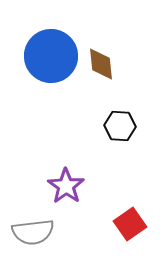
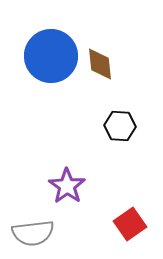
brown diamond: moved 1 px left
purple star: moved 1 px right
gray semicircle: moved 1 px down
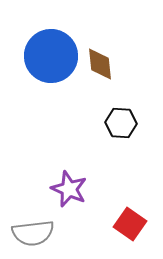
black hexagon: moved 1 px right, 3 px up
purple star: moved 2 px right, 3 px down; rotated 12 degrees counterclockwise
red square: rotated 20 degrees counterclockwise
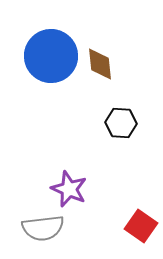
red square: moved 11 px right, 2 px down
gray semicircle: moved 10 px right, 5 px up
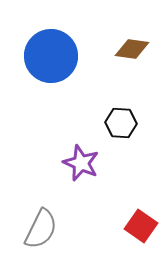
brown diamond: moved 32 px right, 15 px up; rotated 76 degrees counterclockwise
purple star: moved 12 px right, 26 px up
gray semicircle: moved 2 px left, 1 px down; rotated 57 degrees counterclockwise
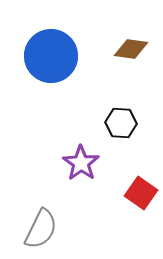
brown diamond: moved 1 px left
purple star: rotated 12 degrees clockwise
red square: moved 33 px up
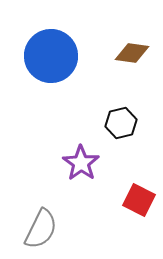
brown diamond: moved 1 px right, 4 px down
black hexagon: rotated 16 degrees counterclockwise
red square: moved 2 px left, 7 px down; rotated 8 degrees counterclockwise
